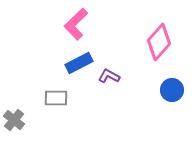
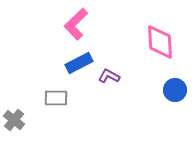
pink diamond: moved 1 px right; rotated 45 degrees counterclockwise
blue circle: moved 3 px right
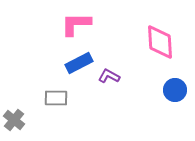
pink L-shape: rotated 44 degrees clockwise
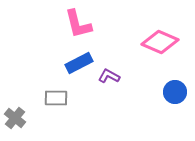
pink L-shape: moved 2 px right; rotated 104 degrees counterclockwise
pink diamond: rotated 63 degrees counterclockwise
blue circle: moved 2 px down
gray cross: moved 1 px right, 2 px up
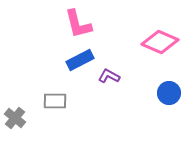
blue rectangle: moved 1 px right, 3 px up
blue circle: moved 6 px left, 1 px down
gray rectangle: moved 1 px left, 3 px down
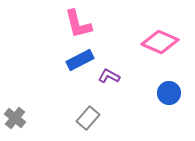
gray rectangle: moved 33 px right, 17 px down; rotated 50 degrees counterclockwise
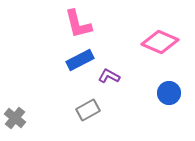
gray rectangle: moved 8 px up; rotated 20 degrees clockwise
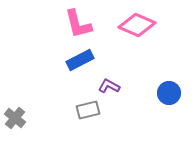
pink diamond: moved 23 px left, 17 px up
purple L-shape: moved 10 px down
gray rectangle: rotated 15 degrees clockwise
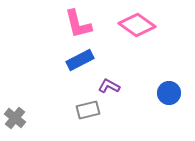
pink diamond: rotated 12 degrees clockwise
